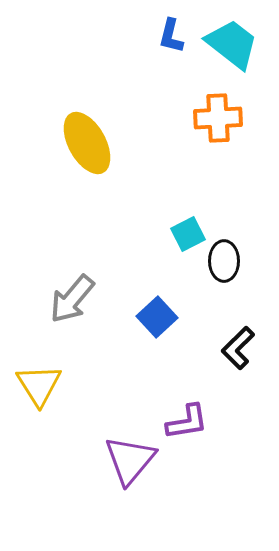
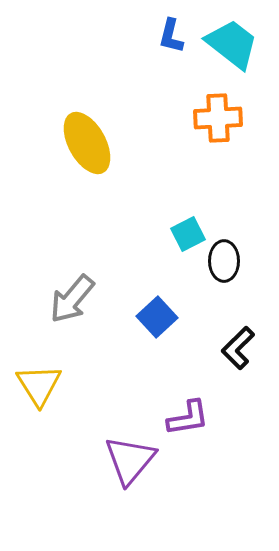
purple L-shape: moved 1 px right, 4 px up
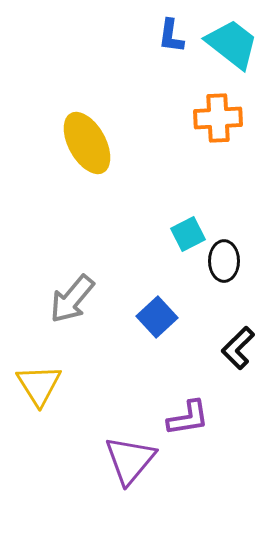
blue L-shape: rotated 6 degrees counterclockwise
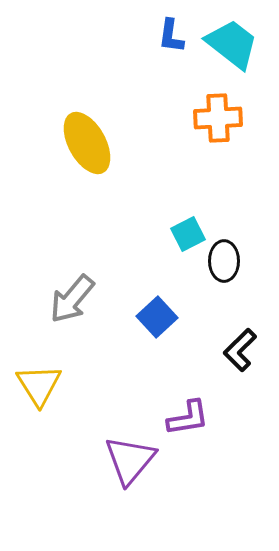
black L-shape: moved 2 px right, 2 px down
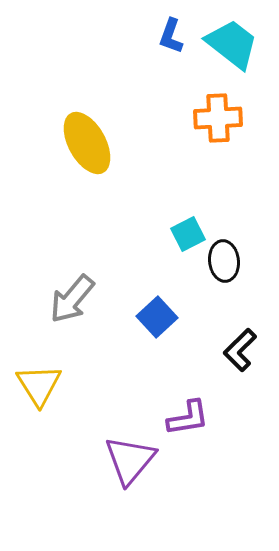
blue L-shape: rotated 12 degrees clockwise
black ellipse: rotated 6 degrees counterclockwise
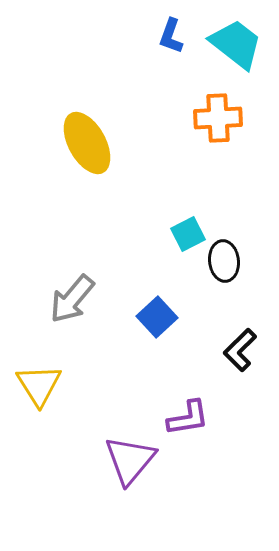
cyan trapezoid: moved 4 px right
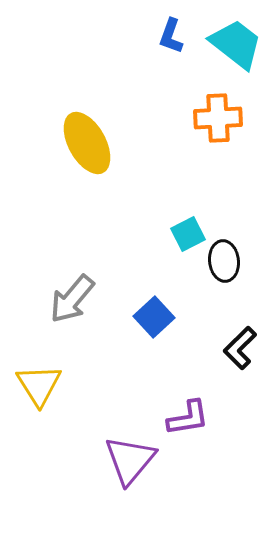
blue square: moved 3 px left
black L-shape: moved 2 px up
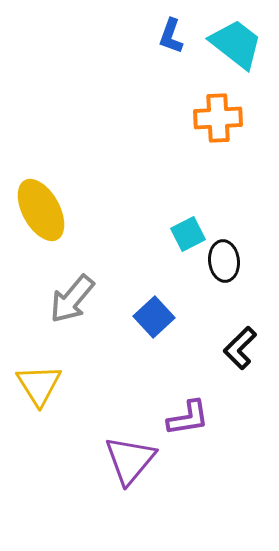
yellow ellipse: moved 46 px left, 67 px down
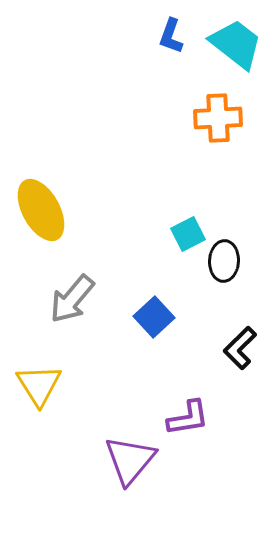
black ellipse: rotated 9 degrees clockwise
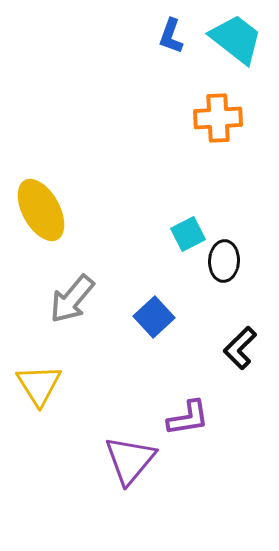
cyan trapezoid: moved 5 px up
